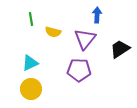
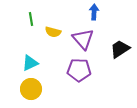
blue arrow: moved 3 px left, 3 px up
purple triangle: moved 2 px left; rotated 20 degrees counterclockwise
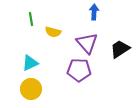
purple triangle: moved 4 px right, 4 px down
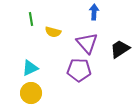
cyan triangle: moved 5 px down
yellow circle: moved 4 px down
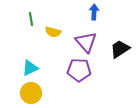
purple triangle: moved 1 px left, 1 px up
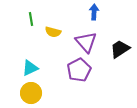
purple pentagon: rotated 30 degrees counterclockwise
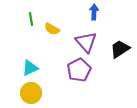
yellow semicircle: moved 1 px left, 3 px up; rotated 14 degrees clockwise
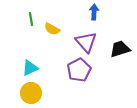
black trapezoid: rotated 15 degrees clockwise
